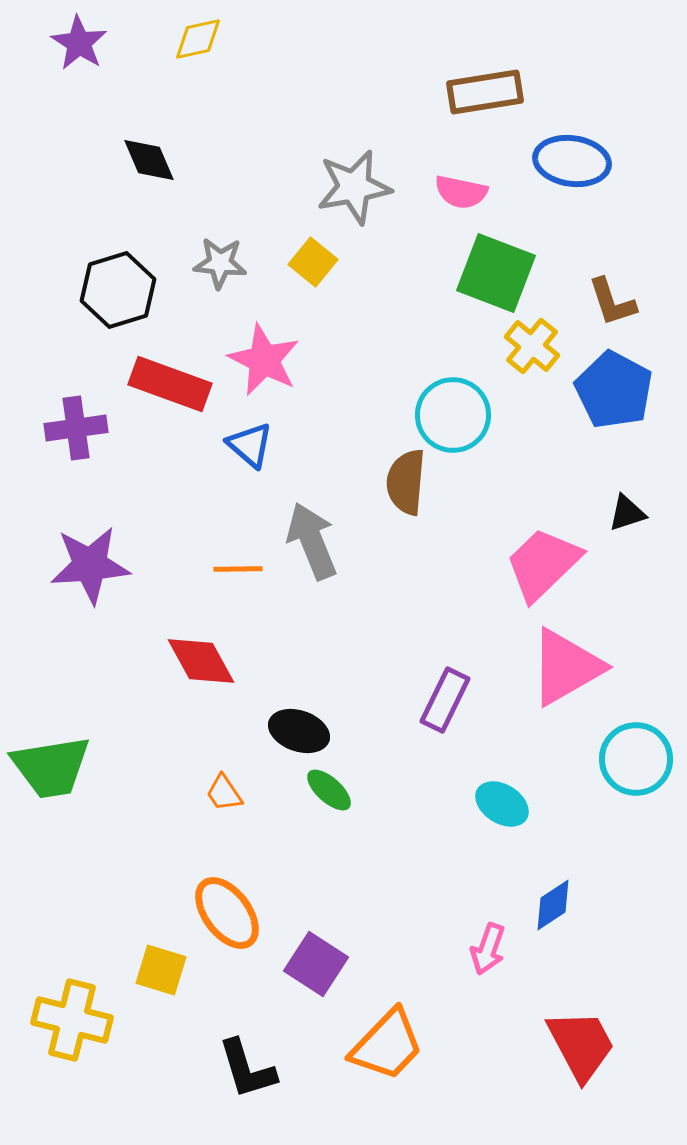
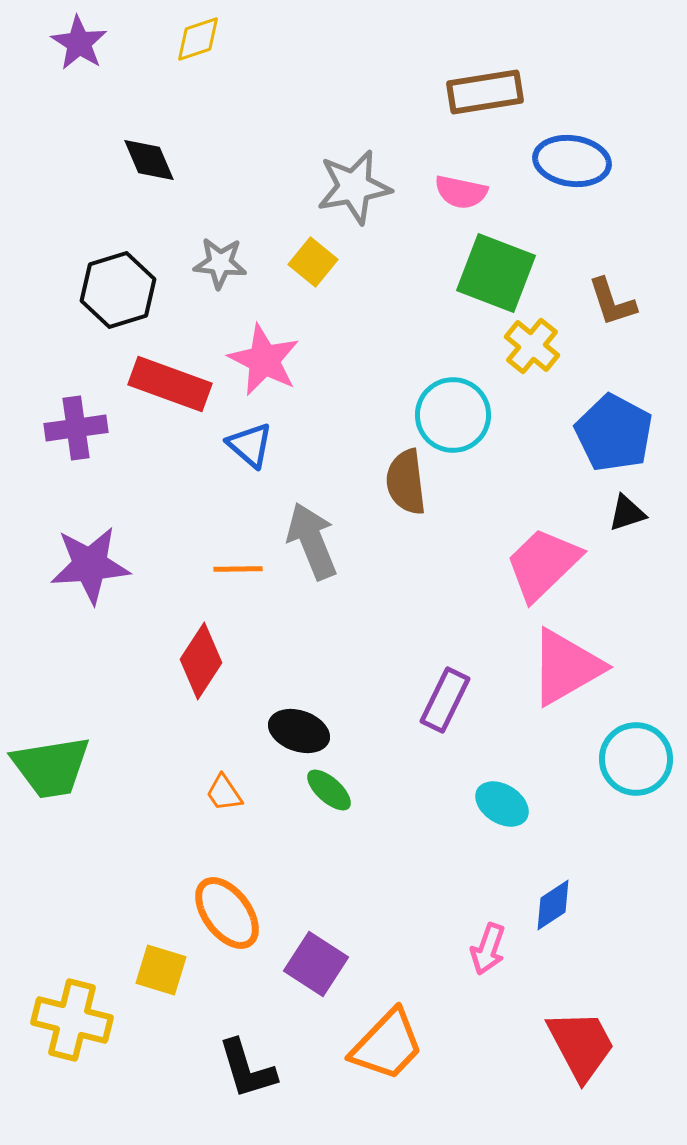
yellow diamond at (198, 39): rotated 6 degrees counterclockwise
blue pentagon at (614, 390): moved 43 px down
brown semicircle at (406, 482): rotated 12 degrees counterclockwise
red diamond at (201, 661): rotated 62 degrees clockwise
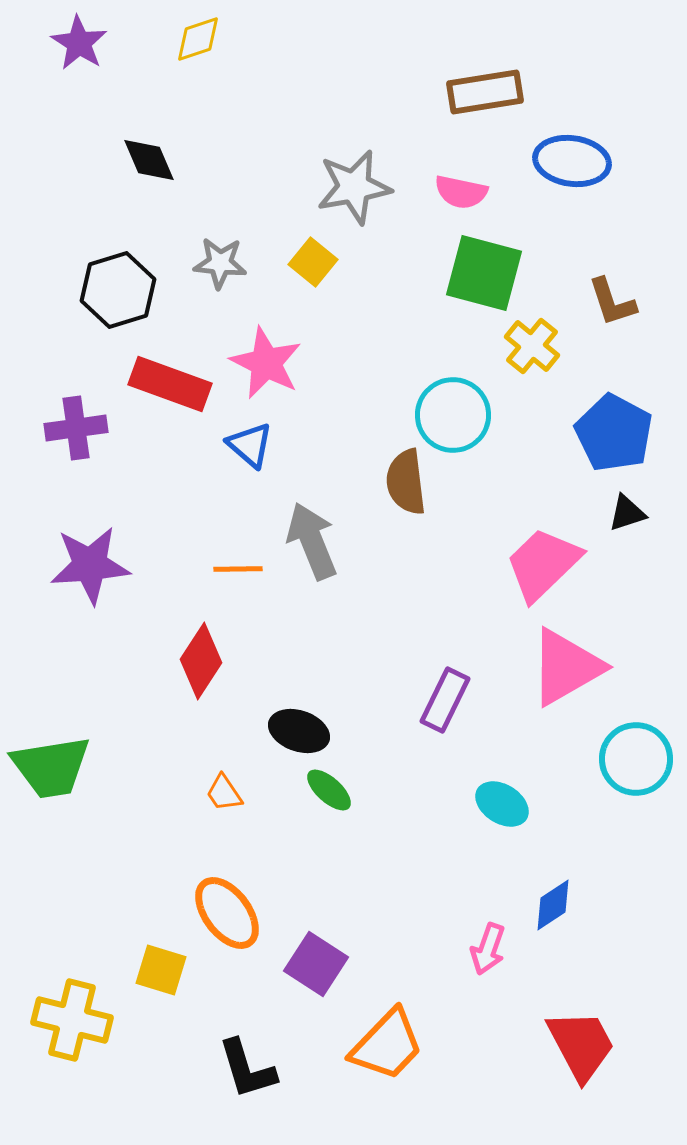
green square at (496, 273): moved 12 px left; rotated 6 degrees counterclockwise
pink star at (264, 360): moved 2 px right, 3 px down
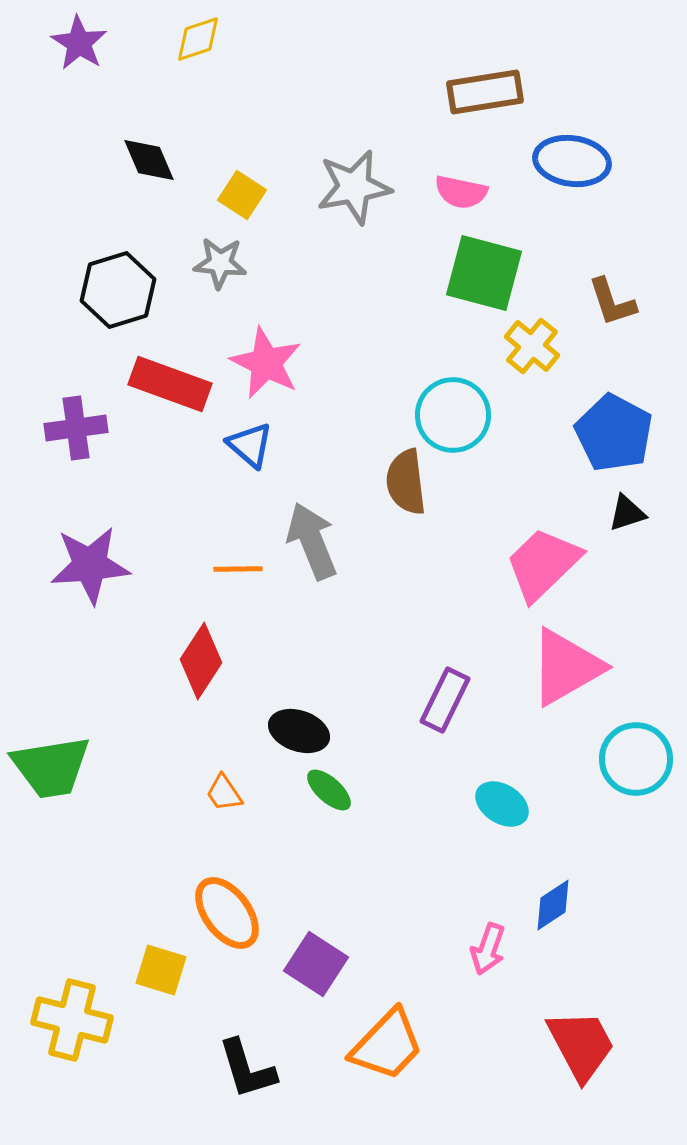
yellow square at (313, 262): moved 71 px left, 67 px up; rotated 6 degrees counterclockwise
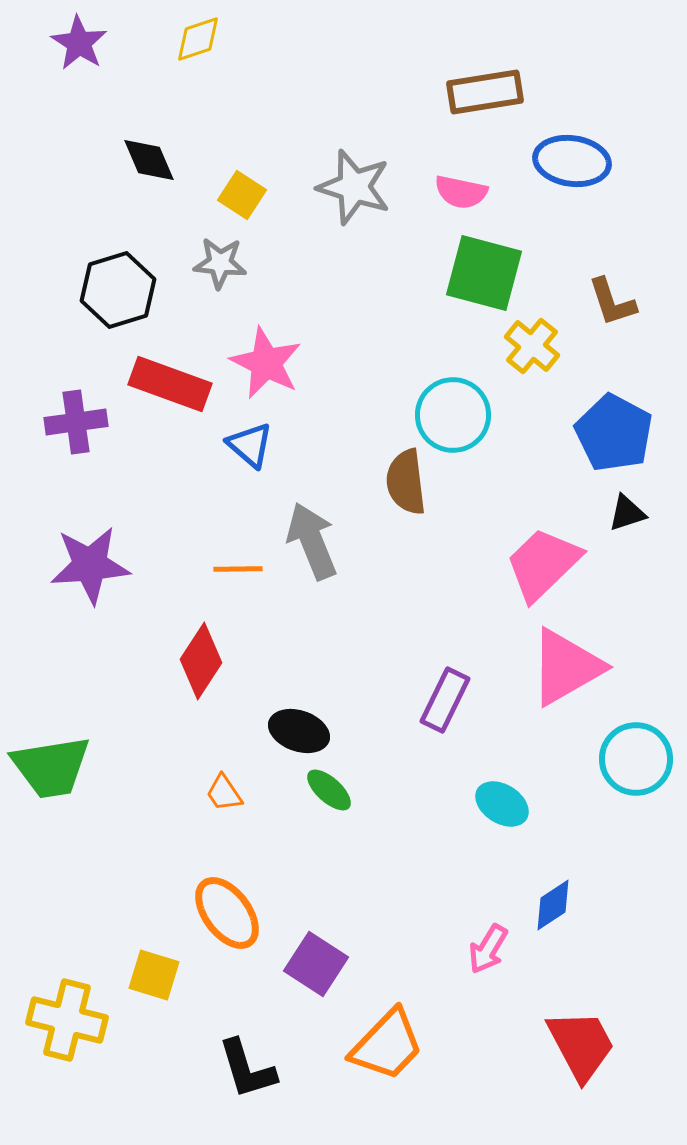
gray star at (354, 187): rotated 28 degrees clockwise
purple cross at (76, 428): moved 6 px up
pink arrow at (488, 949): rotated 12 degrees clockwise
yellow square at (161, 970): moved 7 px left, 5 px down
yellow cross at (72, 1020): moved 5 px left
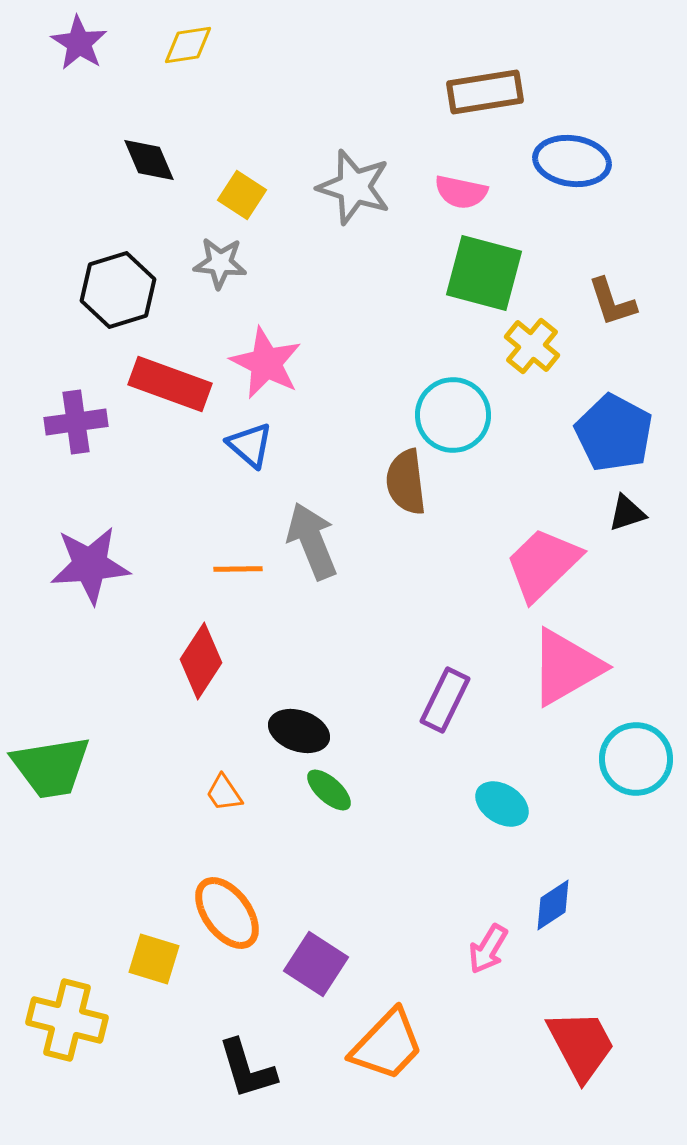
yellow diamond at (198, 39): moved 10 px left, 6 px down; rotated 10 degrees clockwise
yellow square at (154, 975): moved 16 px up
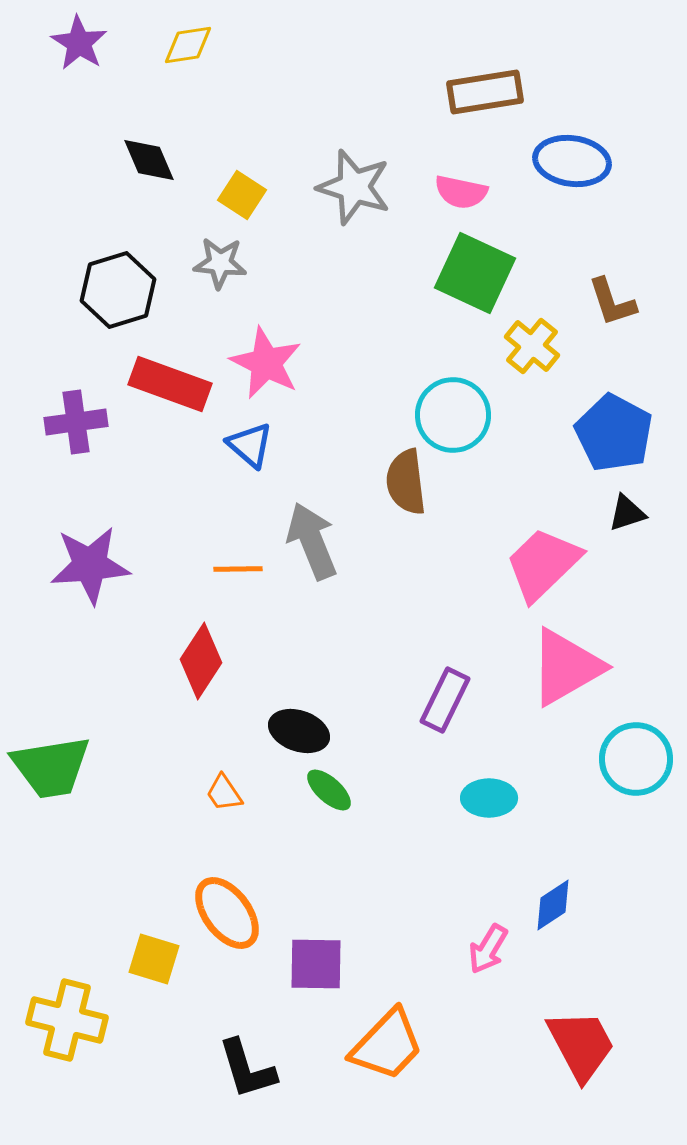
green square at (484, 273): moved 9 px left; rotated 10 degrees clockwise
cyan ellipse at (502, 804): moved 13 px left, 6 px up; rotated 32 degrees counterclockwise
purple square at (316, 964): rotated 32 degrees counterclockwise
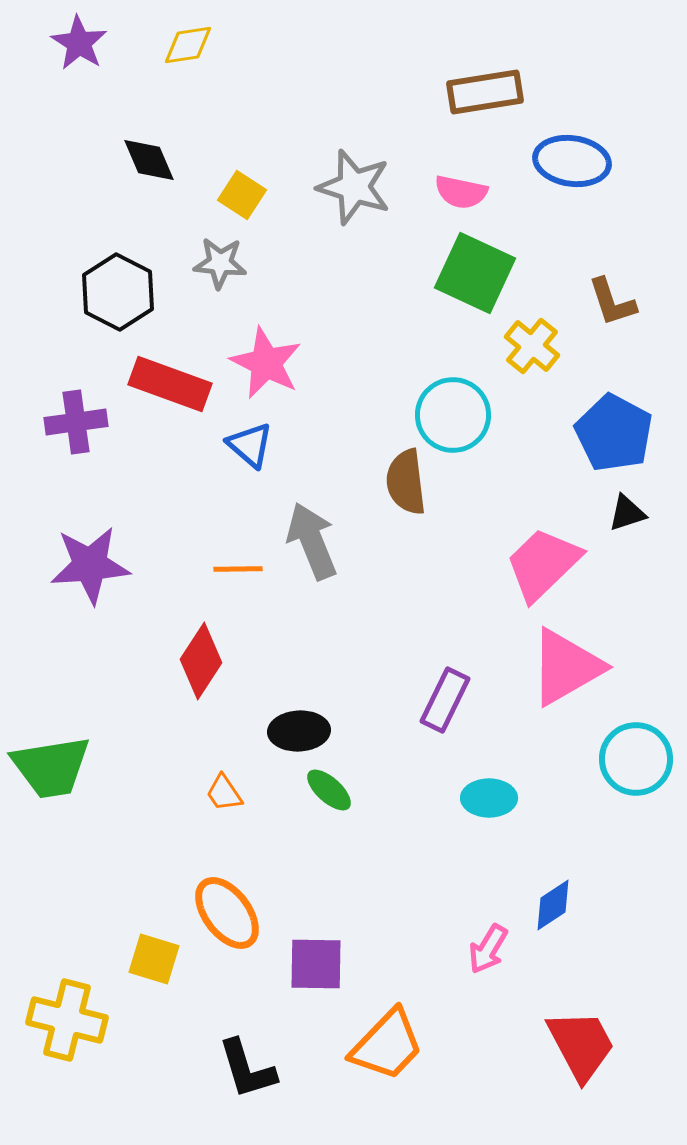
black hexagon at (118, 290): moved 2 px down; rotated 16 degrees counterclockwise
black ellipse at (299, 731): rotated 22 degrees counterclockwise
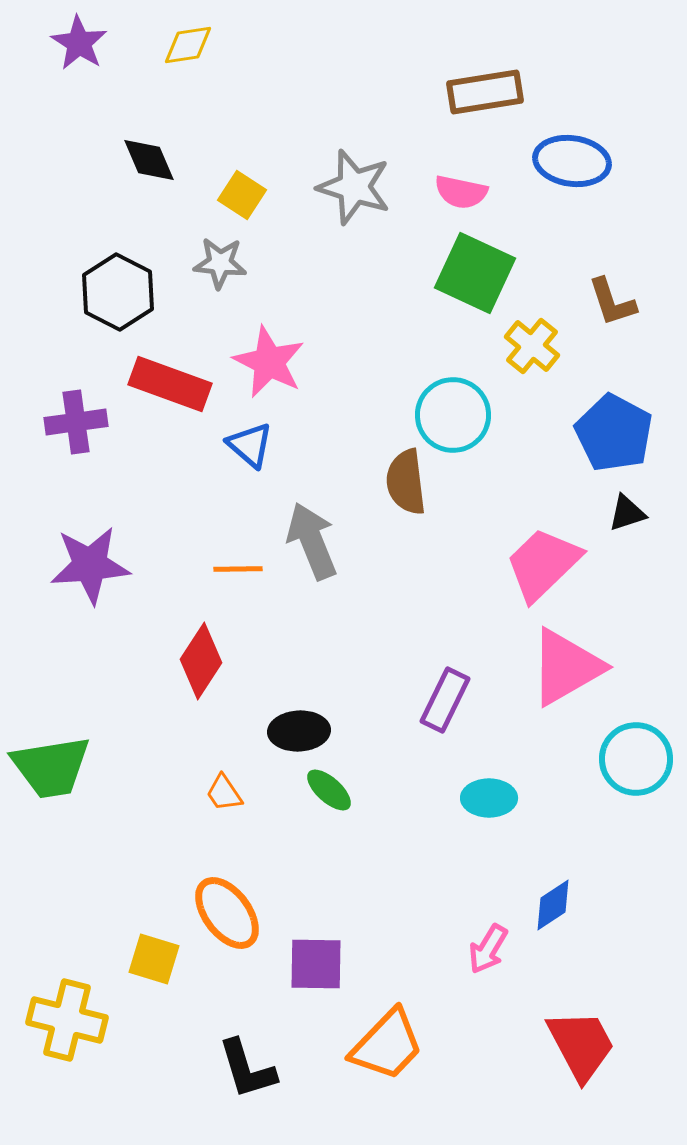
pink star at (266, 363): moved 3 px right, 1 px up
